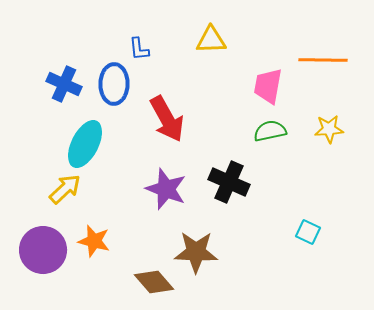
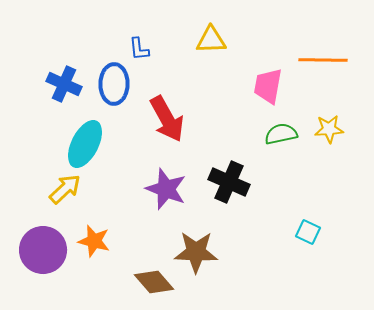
green semicircle: moved 11 px right, 3 px down
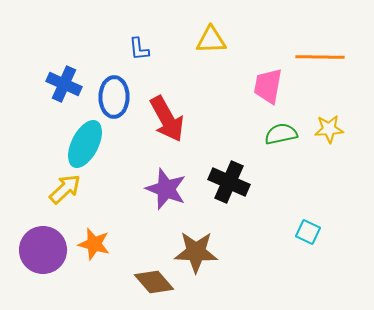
orange line: moved 3 px left, 3 px up
blue ellipse: moved 13 px down
orange star: moved 3 px down
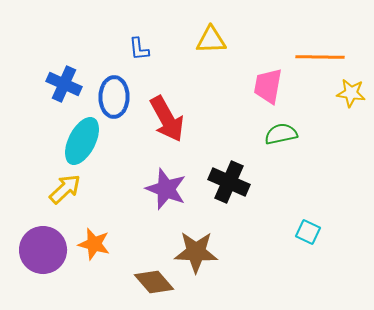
yellow star: moved 22 px right, 36 px up; rotated 12 degrees clockwise
cyan ellipse: moved 3 px left, 3 px up
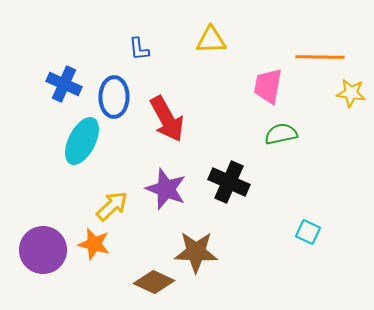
yellow arrow: moved 47 px right, 17 px down
brown diamond: rotated 24 degrees counterclockwise
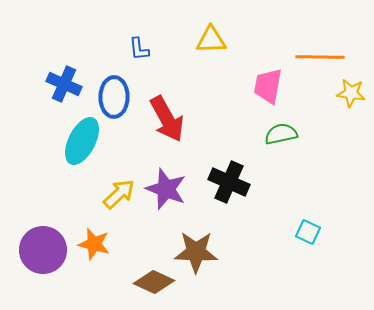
yellow arrow: moved 7 px right, 12 px up
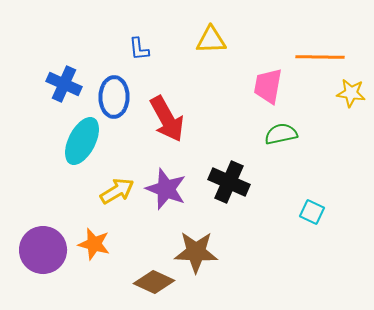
yellow arrow: moved 2 px left, 3 px up; rotated 12 degrees clockwise
cyan square: moved 4 px right, 20 px up
